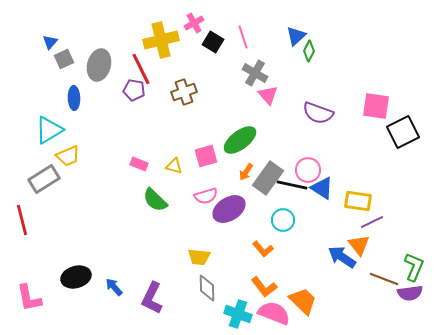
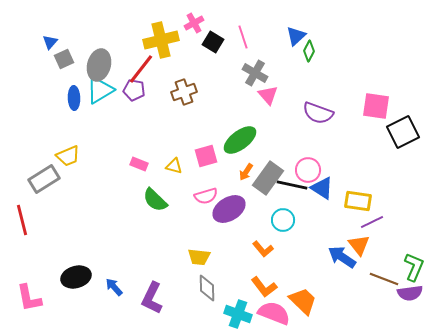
red line at (141, 69): rotated 64 degrees clockwise
cyan triangle at (49, 130): moved 51 px right, 40 px up
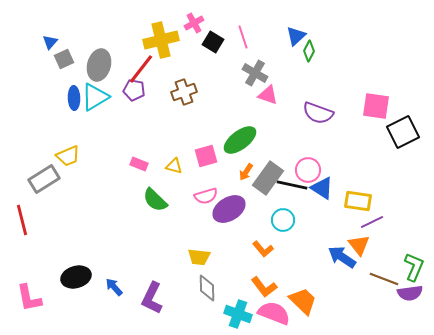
cyan triangle at (100, 90): moved 5 px left, 7 px down
pink triangle at (268, 95): rotated 30 degrees counterclockwise
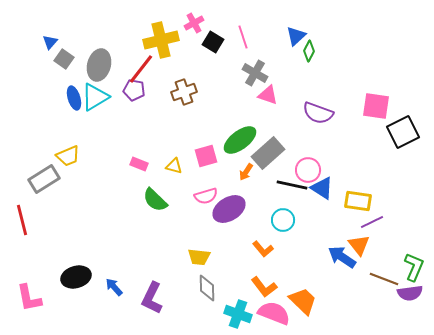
gray square at (64, 59): rotated 30 degrees counterclockwise
blue ellipse at (74, 98): rotated 15 degrees counterclockwise
gray rectangle at (268, 178): moved 25 px up; rotated 12 degrees clockwise
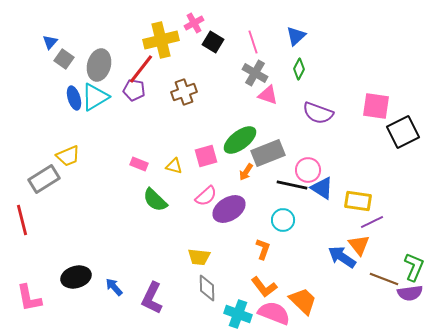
pink line at (243, 37): moved 10 px right, 5 px down
green diamond at (309, 51): moved 10 px left, 18 px down
gray rectangle at (268, 153): rotated 20 degrees clockwise
pink semicircle at (206, 196): rotated 25 degrees counterclockwise
orange L-shape at (263, 249): rotated 120 degrees counterclockwise
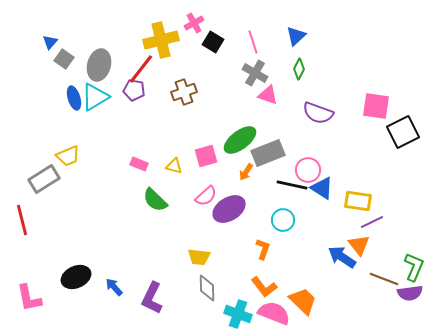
black ellipse at (76, 277): rotated 8 degrees counterclockwise
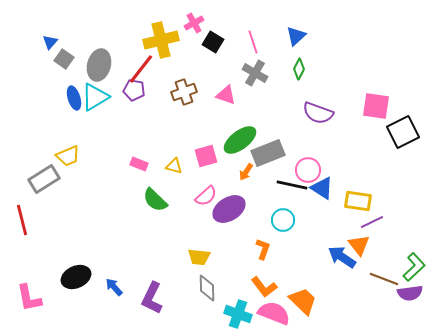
pink triangle at (268, 95): moved 42 px left
green L-shape at (414, 267): rotated 24 degrees clockwise
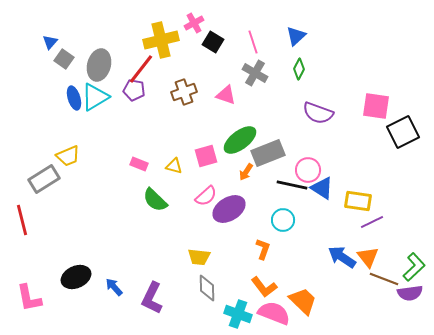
orange triangle at (359, 245): moved 9 px right, 12 px down
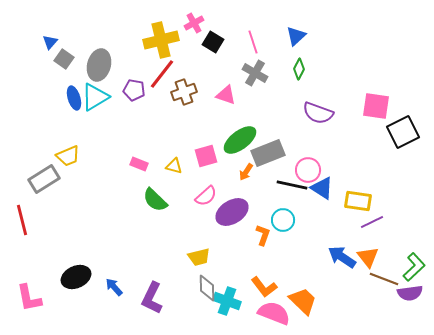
red line at (141, 69): moved 21 px right, 5 px down
purple ellipse at (229, 209): moved 3 px right, 3 px down
orange L-shape at (263, 249): moved 14 px up
yellow trapezoid at (199, 257): rotated 20 degrees counterclockwise
cyan cross at (238, 314): moved 11 px left, 13 px up
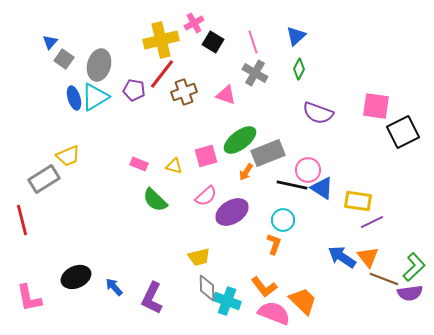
orange L-shape at (263, 235): moved 11 px right, 9 px down
